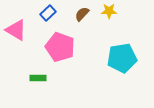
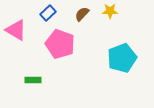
yellow star: moved 1 px right
pink pentagon: moved 3 px up
cyan pentagon: rotated 12 degrees counterclockwise
green rectangle: moved 5 px left, 2 px down
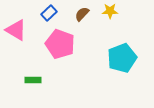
blue rectangle: moved 1 px right
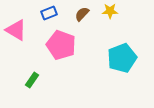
blue rectangle: rotated 21 degrees clockwise
pink pentagon: moved 1 px right, 1 px down
green rectangle: moved 1 px left; rotated 56 degrees counterclockwise
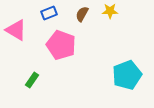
brown semicircle: rotated 14 degrees counterclockwise
cyan pentagon: moved 5 px right, 17 px down
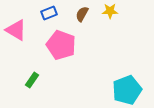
cyan pentagon: moved 15 px down
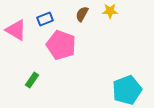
blue rectangle: moved 4 px left, 6 px down
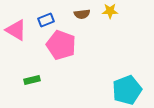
brown semicircle: rotated 126 degrees counterclockwise
blue rectangle: moved 1 px right, 1 px down
green rectangle: rotated 42 degrees clockwise
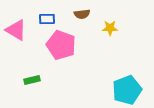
yellow star: moved 17 px down
blue rectangle: moved 1 px right, 1 px up; rotated 21 degrees clockwise
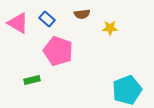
blue rectangle: rotated 42 degrees clockwise
pink triangle: moved 2 px right, 7 px up
pink pentagon: moved 3 px left, 6 px down
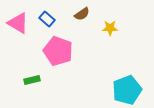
brown semicircle: rotated 28 degrees counterclockwise
